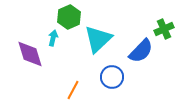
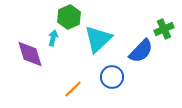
orange line: moved 1 px up; rotated 18 degrees clockwise
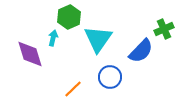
cyan triangle: rotated 12 degrees counterclockwise
blue circle: moved 2 px left
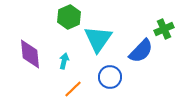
cyan arrow: moved 11 px right, 23 px down
purple diamond: rotated 12 degrees clockwise
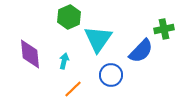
green cross: rotated 12 degrees clockwise
blue circle: moved 1 px right, 2 px up
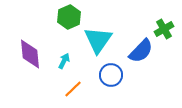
green cross: rotated 18 degrees counterclockwise
cyan triangle: moved 1 px down
cyan arrow: rotated 14 degrees clockwise
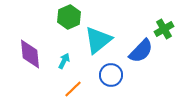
cyan triangle: rotated 16 degrees clockwise
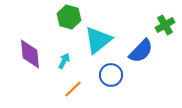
green hexagon: rotated 20 degrees counterclockwise
green cross: moved 1 px right, 4 px up
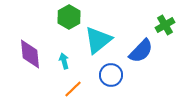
green hexagon: rotated 15 degrees clockwise
cyan arrow: rotated 42 degrees counterclockwise
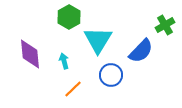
cyan triangle: rotated 20 degrees counterclockwise
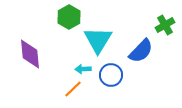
cyan arrow: moved 19 px right, 8 px down; rotated 77 degrees counterclockwise
